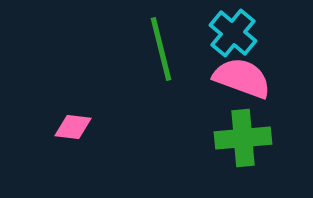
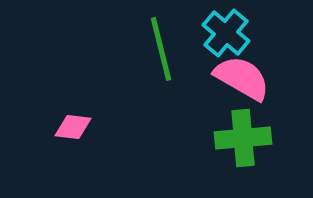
cyan cross: moved 7 px left
pink semicircle: rotated 10 degrees clockwise
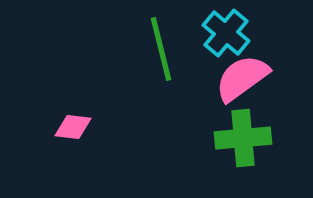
pink semicircle: rotated 66 degrees counterclockwise
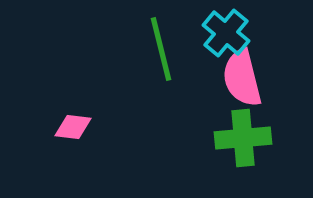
pink semicircle: rotated 68 degrees counterclockwise
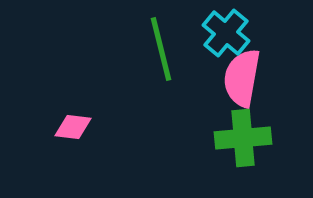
pink semicircle: rotated 24 degrees clockwise
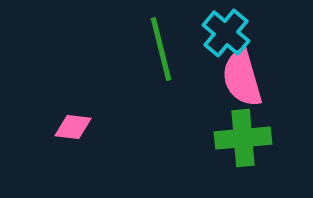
pink semicircle: rotated 26 degrees counterclockwise
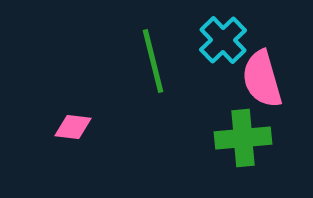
cyan cross: moved 3 px left, 7 px down; rotated 6 degrees clockwise
green line: moved 8 px left, 12 px down
pink semicircle: moved 20 px right, 1 px down
